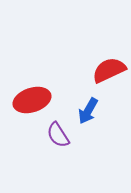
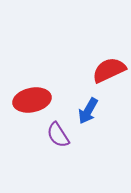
red ellipse: rotated 6 degrees clockwise
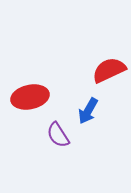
red ellipse: moved 2 px left, 3 px up
